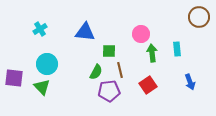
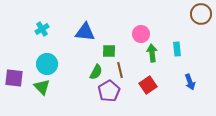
brown circle: moved 2 px right, 3 px up
cyan cross: moved 2 px right
purple pentagon: rotated 25 degrees counterclockwise
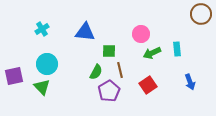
green arrow: rotated 108 degrees counterclockwise
purple square: moved 2 px up; rotated 18 degrees counterclockwise
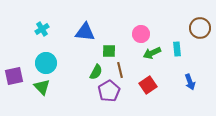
brown circle: moved 1 px left, 14 px down
cyan circle: moved 1 px left, 1 px up
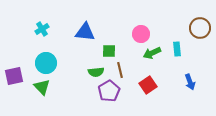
green semicircle: rotated 56 degrees clockwise
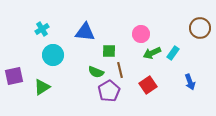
cyan rectangle: moved 4 px left, 4 px down; rotated 40 degrees clockwise
cyan circle: moved 7 px right, 8 px up
green semicircle: rotated 28 degrees clockwise
green triangle: rotated 42 degrees clockwise
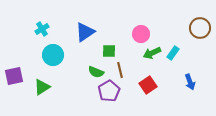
blue triangle: rotated 40 degrees counterclockwise
